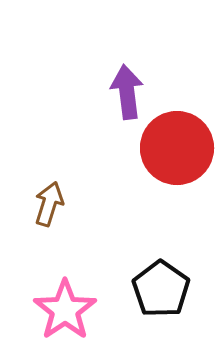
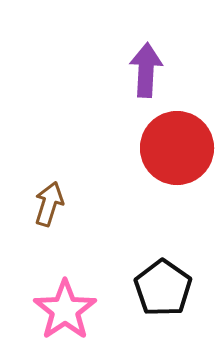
purple arrow: moved 19 px right, 22 px up; rotated 10 degrees clockwise
black pentagon: moved 2 px right, 1 px up
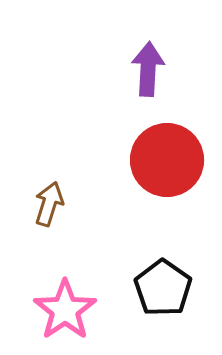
purple arrow: moved 2 px right, 1 px up
red circle: moved 10 px left, 12 px down
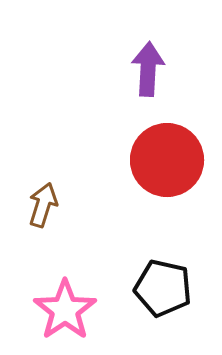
brown arrow: moved 6 px left, 1 px down
black pentagon: rotated 22 degrees counterclockwise
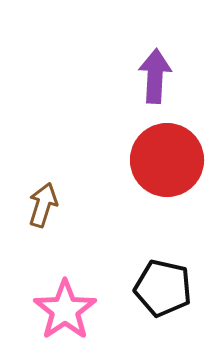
purple arrow: moved 7 px right, 7 px down
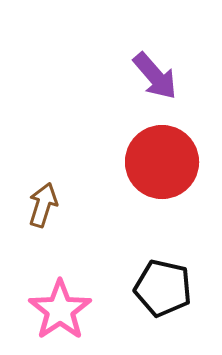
purple arrow: rotated 136 degrees clockwise
red circle: moved 5 px left, 2 px down
pink star: moved 5 px left
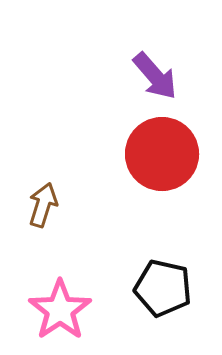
red circle: moved 8 px up
